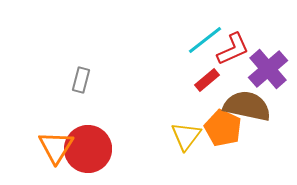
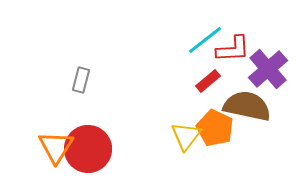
red L-shape: rotated 21 degrees clockwise
red rectangle: moved 1 px right, 1 px down
orange pentagon: moved 8 px left
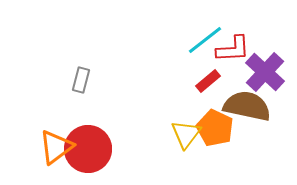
purple cross: moved 3 px left, 3 px down; rotated 6 degrees counterclockwise
yellow triangle: moved 2 px up
orange triangle: rotated 21 degrees clockwise
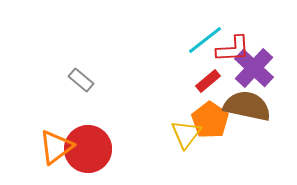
purple cross: moved 11 px left, 4 px up
gray rectangle: rotated 65 degrees counterclockwise
orange pentagon: moved 5 px left, 8 px up; rotated 9 degrees clockwise
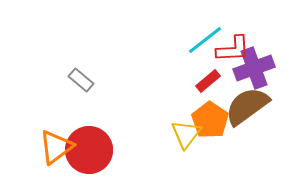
purple cross: rotated 27 degrees clockwise
brown semicircle: rotated 48 degrees counterclockwise
red circle: moved 1 px right, 1 px down
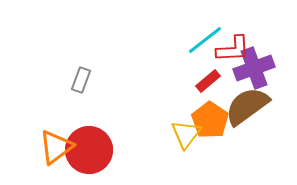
gray rectangle: rotated 70 degrees clockwise
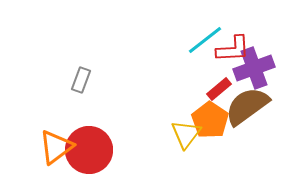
red rectangle: moved 11 px right, 8 px down
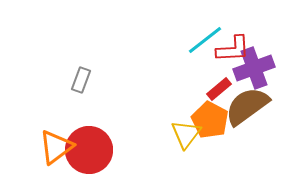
orange pentagon: rotated 6 degrees counterclockwise
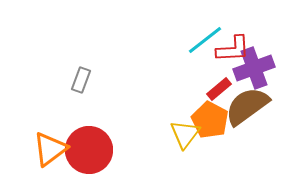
yellow triangle: moved 1 px left
orange triangle: moved 6 px left, 2 px down
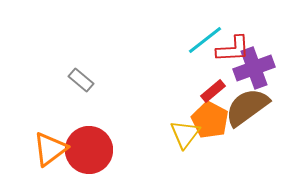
gray rectangle: rotated 70 degrees counterclockwise
red rectangle: moved 6 px left, 2 px down
brown semicircle: moved 1 px down
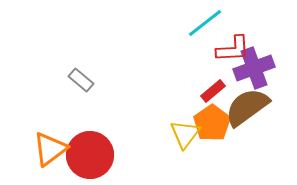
cyan line: moved 17 px up
orange pentagon: moved 2 px right, 3 px down; rotated 9 degrees clockwise
red circle: moved 1 px right, 5 px down
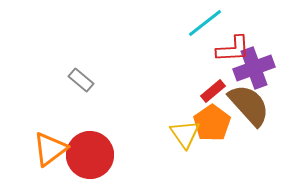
brown semicircle: moved 2 px right, 2 px up; rotated 84 degrees clockwise
yellow triangle: rotated 12 degrees counterclockwise
